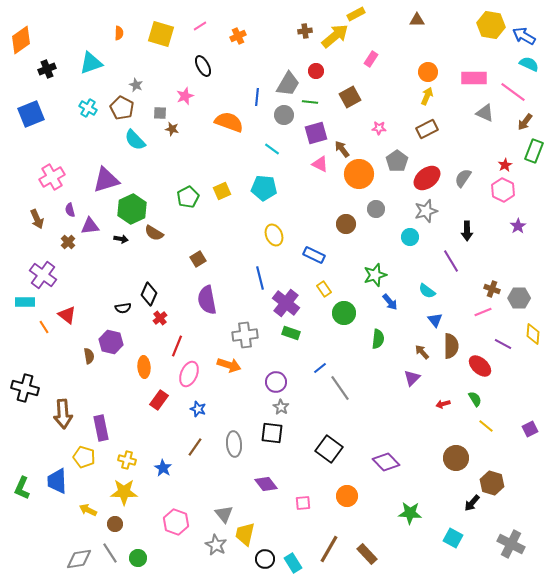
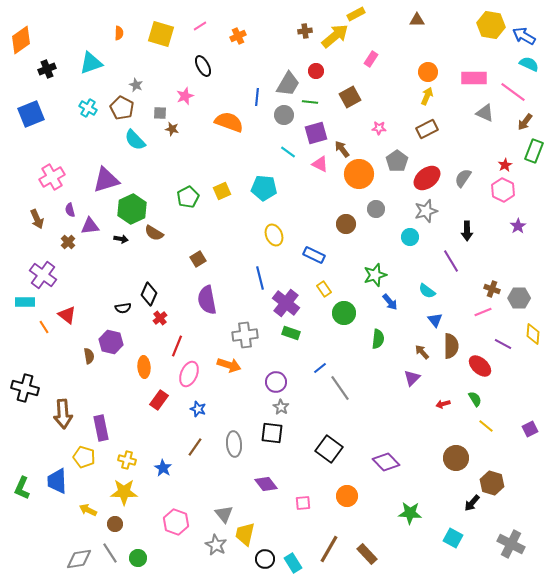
cyan line at (272, 149): moved 16 px right, 3 px down
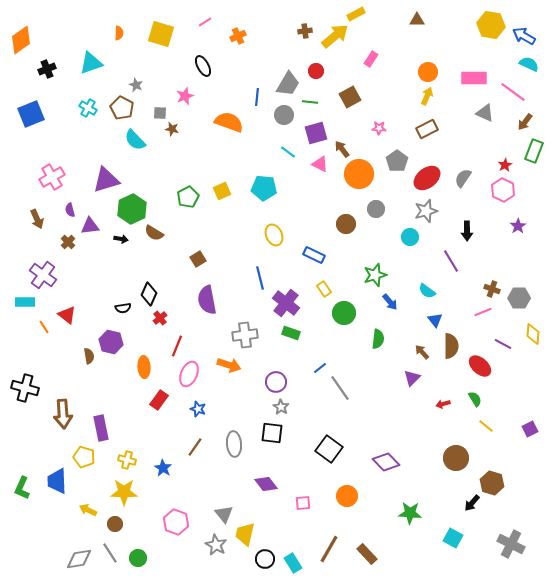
pink line at (200, 26): moved 5 px right, 4 px up
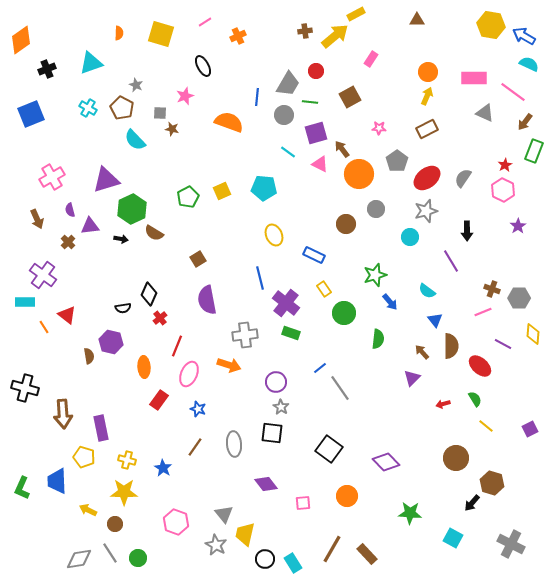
brown line at (329, 549): moved 3 px right
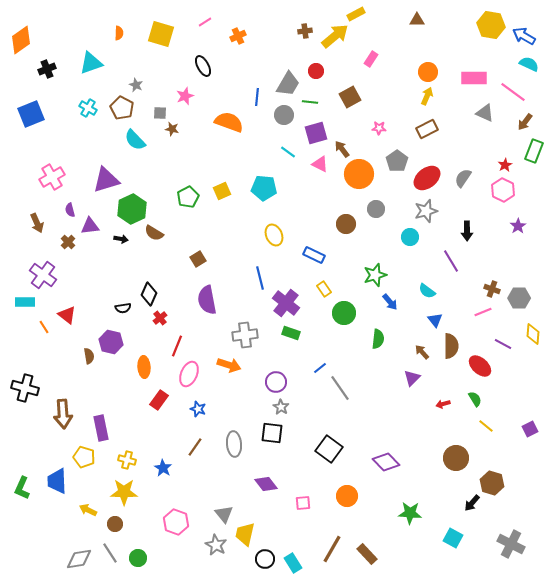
brown arrow at (37, 219): moved 4 px down
